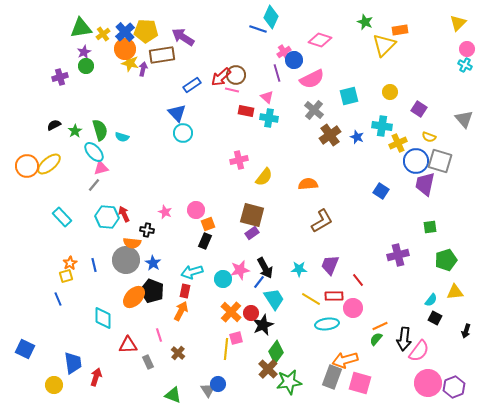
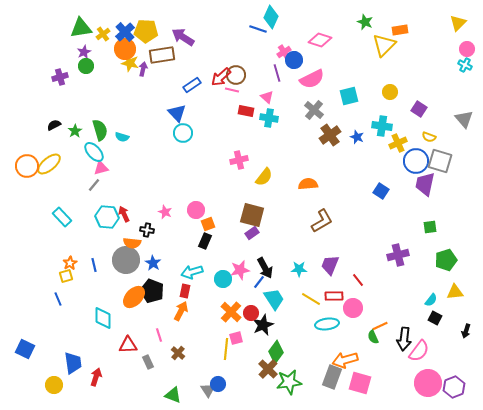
green semicircle at (376, 339): moved 3 px left, 2 px up; rotated 64 degrees counterclockwise
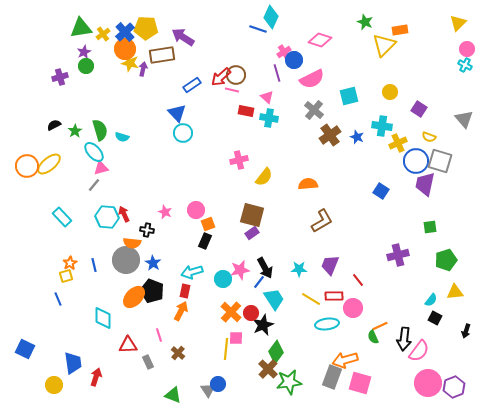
yellow pentagon at (146, 31): moved 3 px up
pink square at (236, 338): rotated 16 degrees clockwise
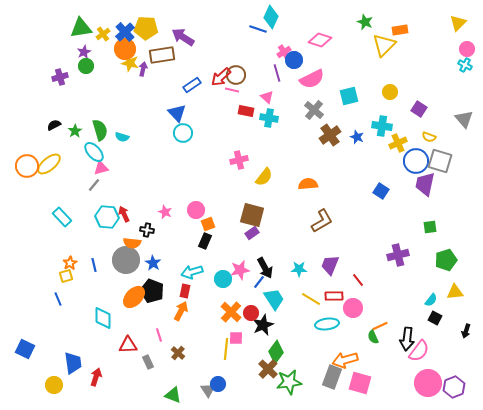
black arrow at (404, 339): moved 3 px right
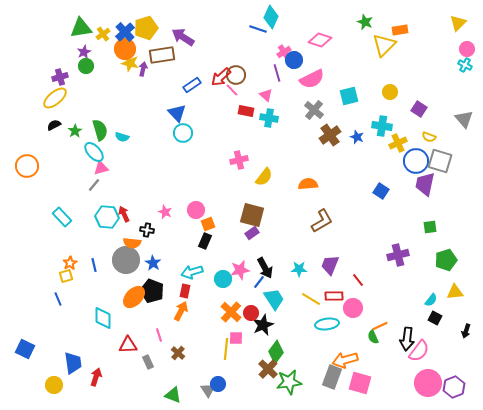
yellow pentagon at (146, 28): rotated 20 degrees counterclockwise
pink line at (232, 90): rotated 32 degrees clockwise
pink triangle at (267, 97): moved 1 px left, 2 px up
yellow ellipse at (49, 164): moved 6 px right, 66 px up
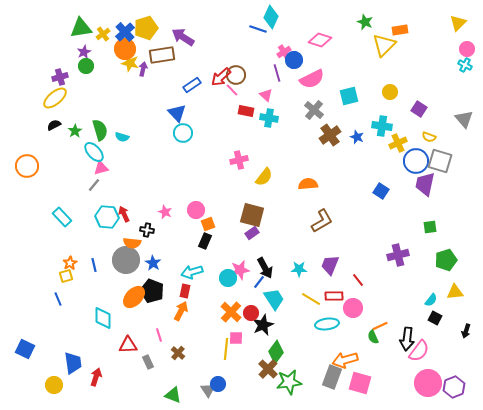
cyan circle at (223, 279): moved 5 px right, 1 px up
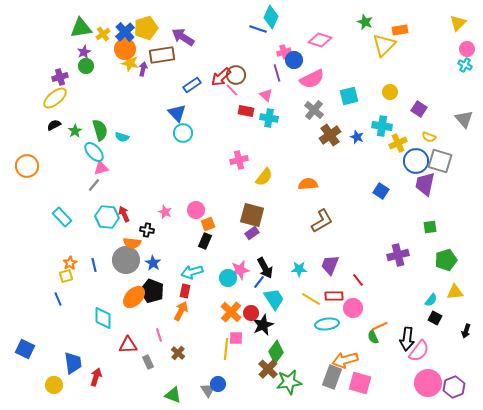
pink cross at (284, 52): rotated 16 degrees clockwise
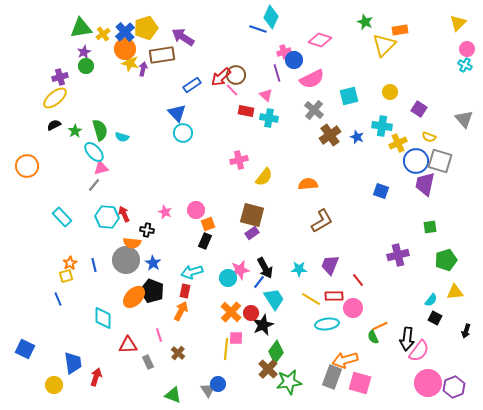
blue square at (381, 191): rotated 14 degrees counterclockwise
